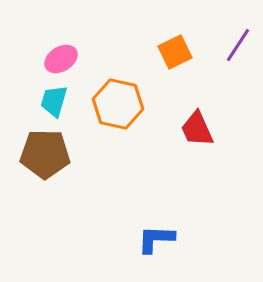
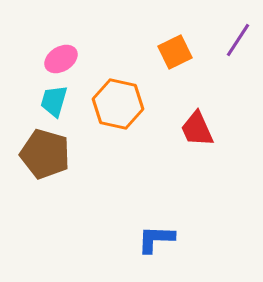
purple line: moved 5 px up
brown pentagon: rotated 15 degrees clockwise
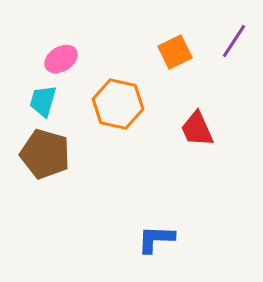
purple line: moved 4 px left, 1 px down
cyan trapezoid: moved 11 px left
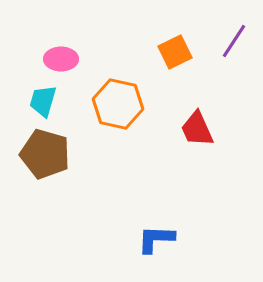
pink ellipse: rotated 32 degrees clockwise
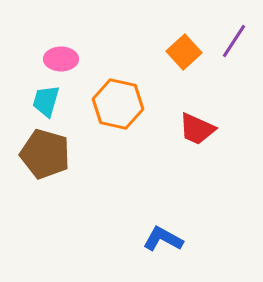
orange square: moved 9 px right; rotated 16 degrees counterclockwise
cyan trapezoid: moved 3 px right
red trapezoid: rotated 42 degrees counterclockwise
blue L-shape: moved 7 px right; rotated 27 degrees clockwise
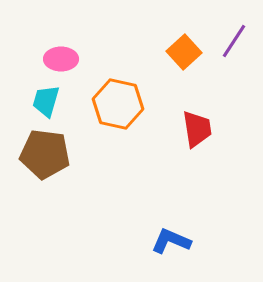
red trapezoid: rotated 123 degrees counterclockwise
brown pentagon: rotated 9 degrees counterclockwise
blue L-shape: moved 8 px right, 2 px down; rotated 6 degrees counterclockwise
